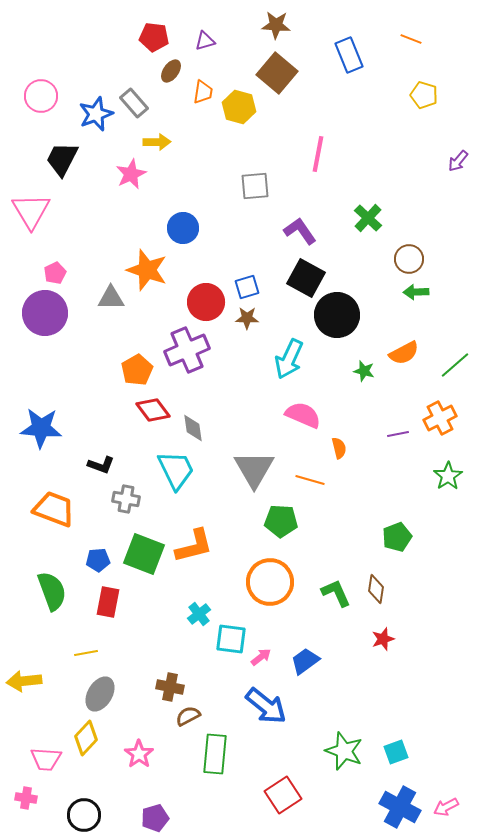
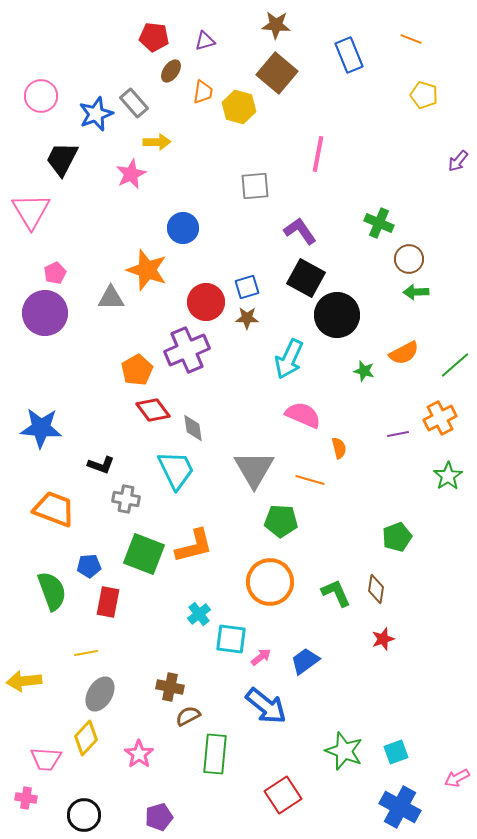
green cross at (368, 218): moved 11 px right, 5 px down; rotated 20 degrees counterclockwise
blue pentagon at (98, 560): moved 9 px left, 6 px down
pink arrow at (446, 807): moved 11 px right, 29 px up
purple pentagon at (155, 818): moved 4 px right, 1 px up
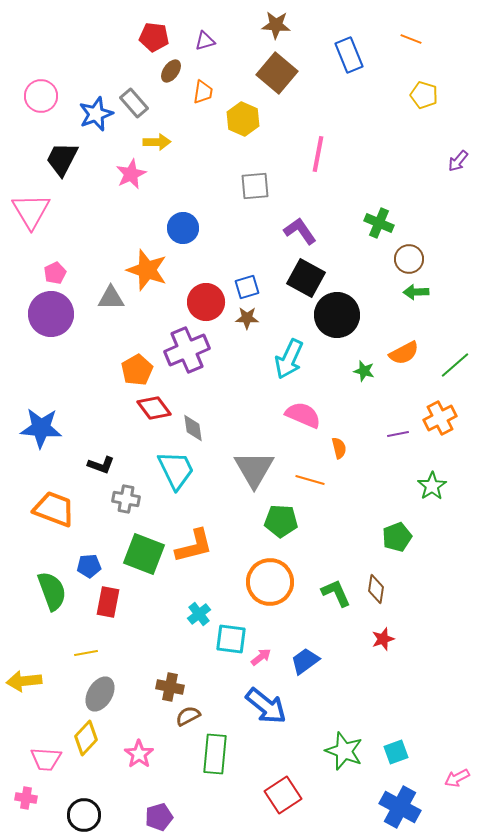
yellow hexagon at (239, 107): moved 4 px right, 12 px down; rotated 8 degrees clockwise
purple circle at (45, 313): moved 6 px right, 1 px down
red diamond at (153, 410): moved 1 px right, 2 px up
green star at (448, 476): moved 16 px left, 10 px down
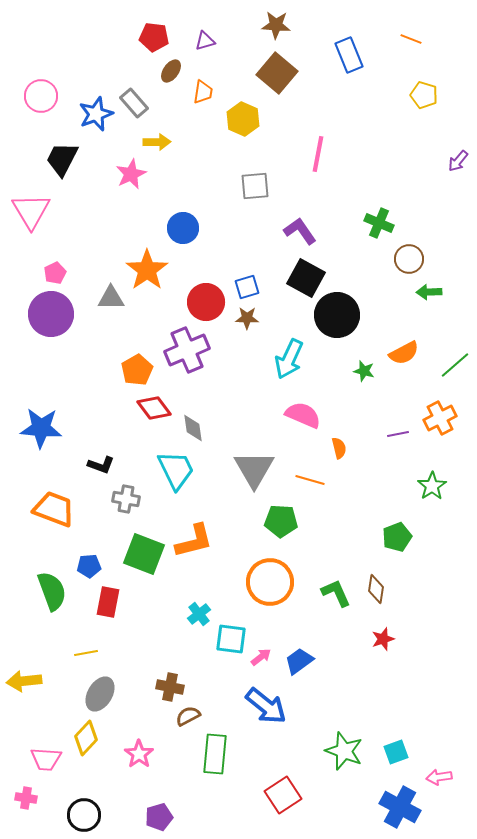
orange star at (147, 270): rotated 18 degrees clockwise
green arrow at (416, 292): moved 13 px right
orange L-shape at (194, 546): moved 5 px up
blue trapezoid at (305, 661): moved 6 px left
pink arrow at (457, 778): moved 18 px left, 1 px up; rotated 20 degrees clockwise
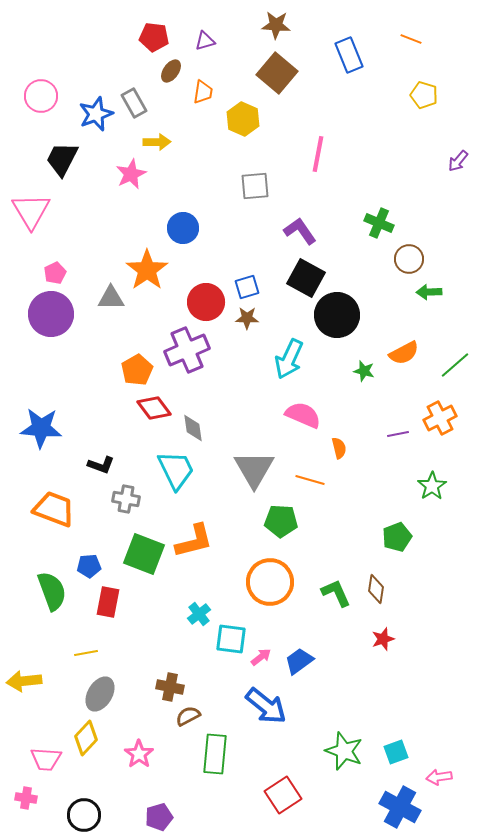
gray rectangle at (134, 103): rotated 12 degrees clockwise
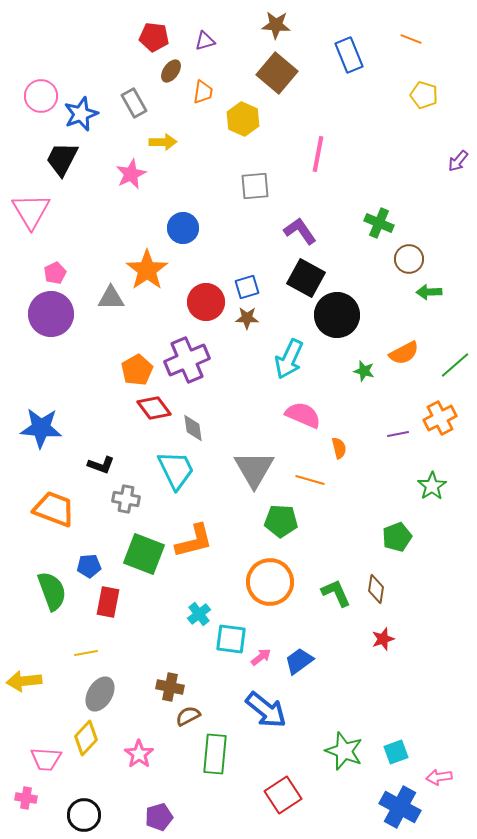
blue star at (96, 114): moved 15 px left
yellow arrow at (157, 142): moved 6 px right
purple cross at (187, 350): moved 10 px down
blue arrow at (266, 706): moved 4 px down
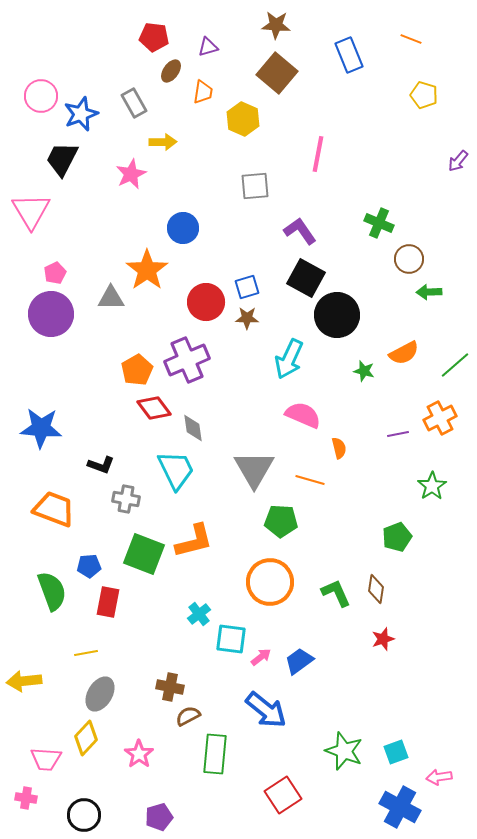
purple triangle at (205, 41): moved 3 px right, 6 px down
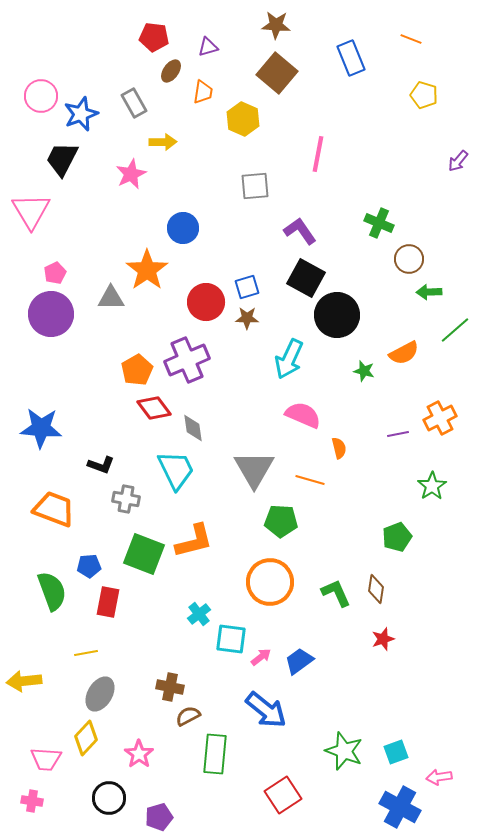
blue rectangle at (349, 55): moved 2 px right, 3 px down
green line at (455, 365): moved 35 px up
pink cross at (26, 798): moved 6 px right, 3 px down
black circle at (84, 815): moved 25 px right, 17 px up
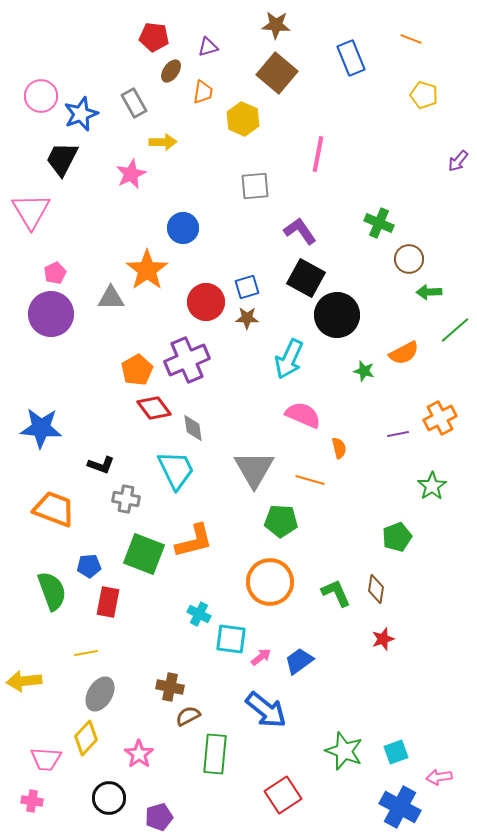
cyan cross at (199, 614): rotated 25 degrees counterclockwise
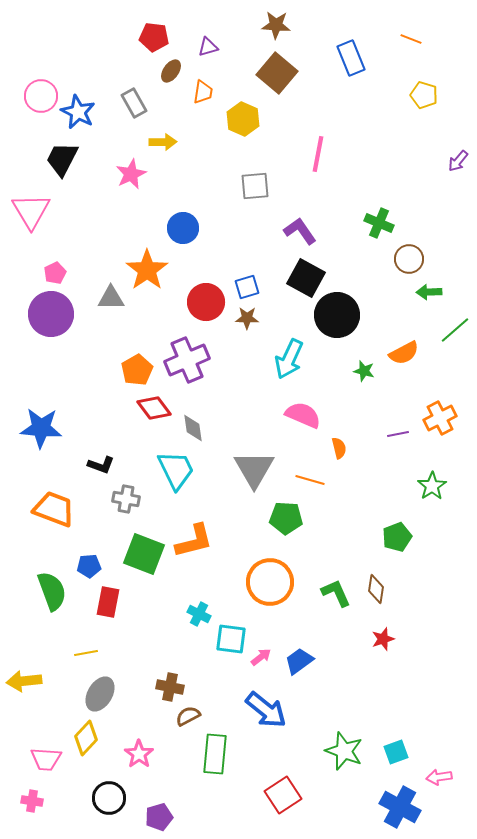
blue star at (81, 114): moved 3 px left, 2 px up; rotated 24 degrees counterclockwise
green pentagon at (281, 521): moved 5 px right, 3 px up
